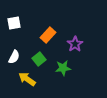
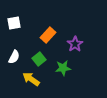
yellow arrow: moved 4 px right
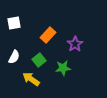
green square: moved 1 px down
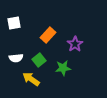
white semicircle: moved 2 px right, 1 px down; rotated 56 degrees clockwise
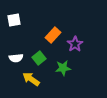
white square: moved 3 px up
orange rectangle: moved 5 px right
green square: moved 2 px up
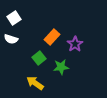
white square: moved 2 px up; rotated 24 degrees counterclockwise
orange rectangle: moved 1 px left, 2 px down
white semicircle: moved 5 px left, 19 px up; rotated 24 degrees clockwise
green star: moved 2 px left, 1 px up
yellow arrow: moved 4 px right, 4 px down
